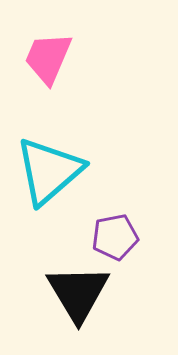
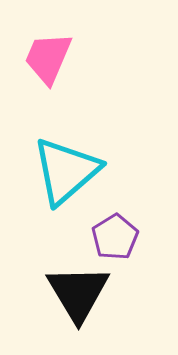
cyan triangle: moved 17 px right
purple pentagon: rotated 21 degrees counterclockwise
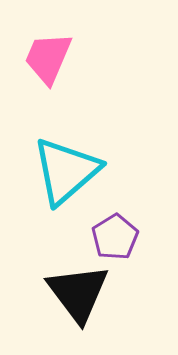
black triangle: rotated 6 degrees counterclockwise
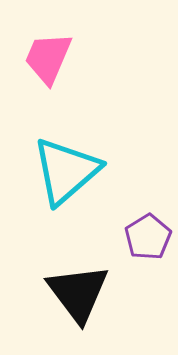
purple pentagon: moved 33 px right
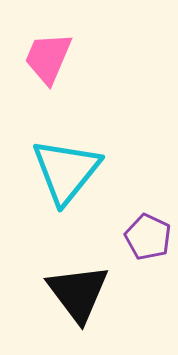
cyan triangle: rotated 10 degrees counterclockwise
purple pentagon: rotated 15 degrees counterclockwise
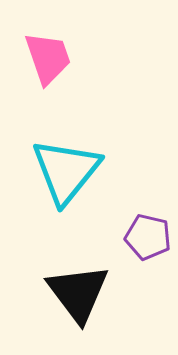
pink trapezoid: rotated 138 degrees clockwise
purple pentagon: rotated 12 degrees counterclockwise
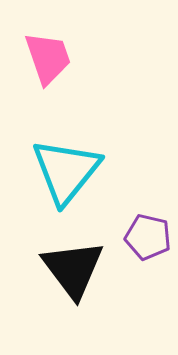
black triangle: moved 5 px left, 24 px up
